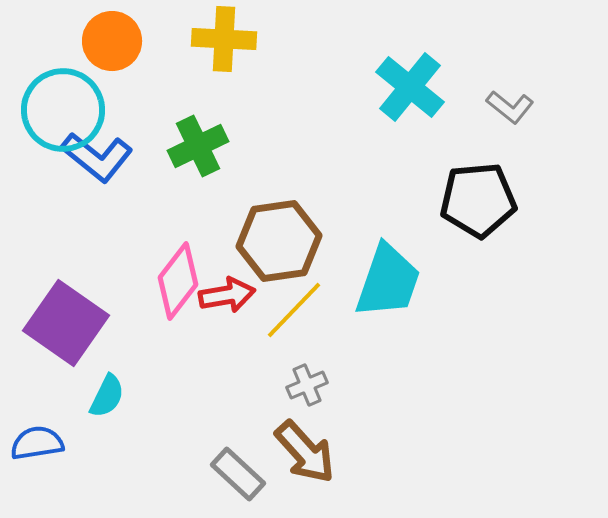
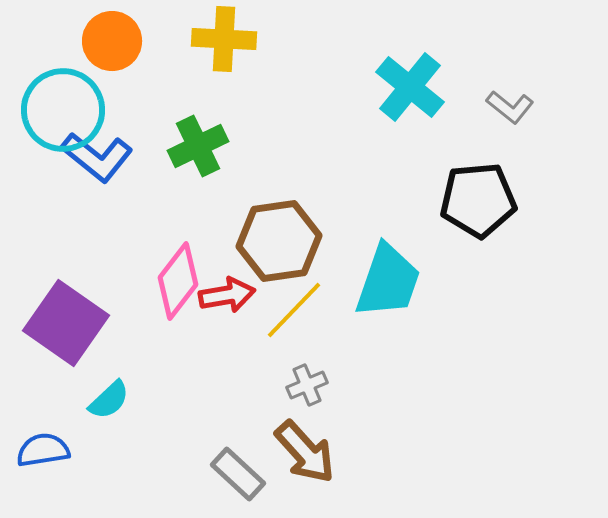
cyan semicircle: moved 2 px right, 4 px down; rotated 21 degrees clockwise
blue semicircle: moved 6 px right, 7 px down
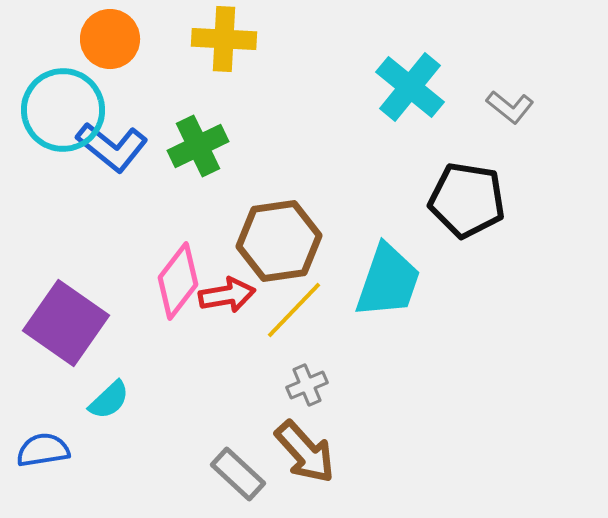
orange circle: moved 2 px left, 2 px up
blue L-shape: moved 15 px right, 10 px up
black pentagon: moved 11 px left; rotated 14 degrees clockwise
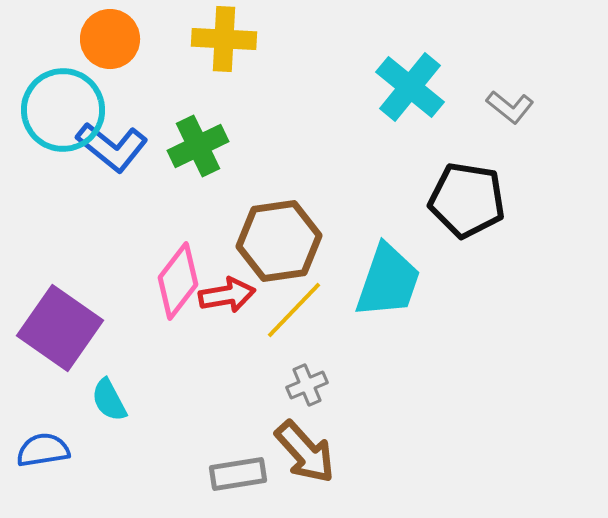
purple square: moved 6 px left, 5 px down
cyan semicircle: rotated 105 degrees clockwise
gray rectangle: rotated 52 degrees counterclockwise
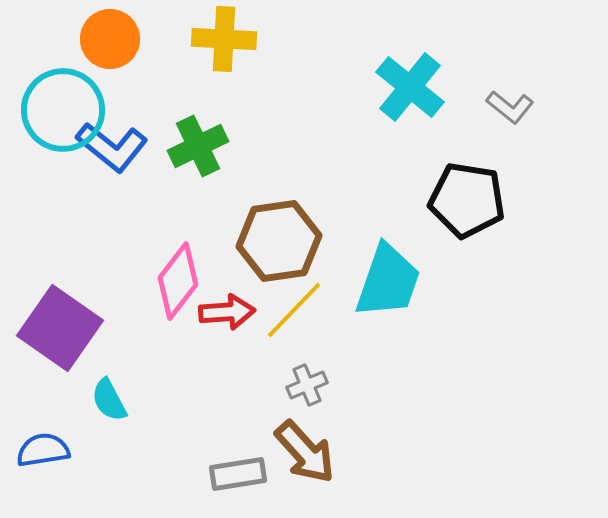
red arrow: moved 17 px down; rotated 6 degrees clockwise
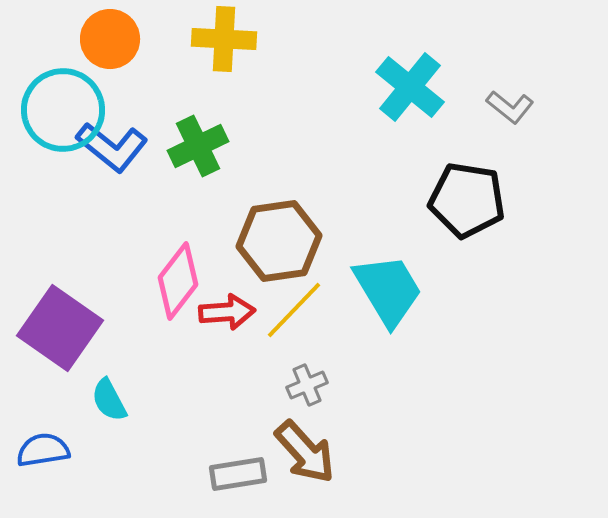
cyan trapezoid: moved 9 px down; rotated 50 degrees counterclockwise
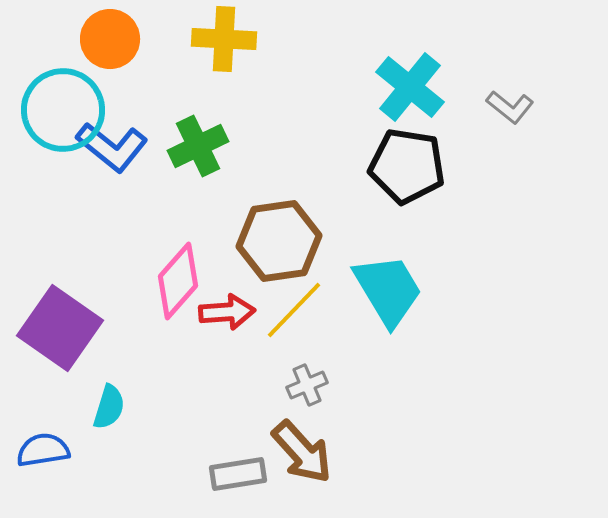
black pentagon: moved 60 px left, 34 px up
pink diamond: rotated 4 degrees clockwise
cyan semicircle: moved 7 px down; rotated 135 degrees counterclockwise
brown arrow: moved 3 px left
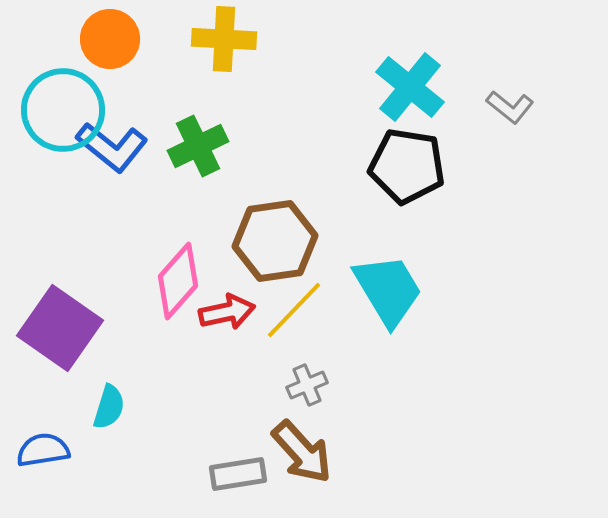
brown hexagon: moved 4 px left
red arrow: rotated 8 degrees counterclockwise
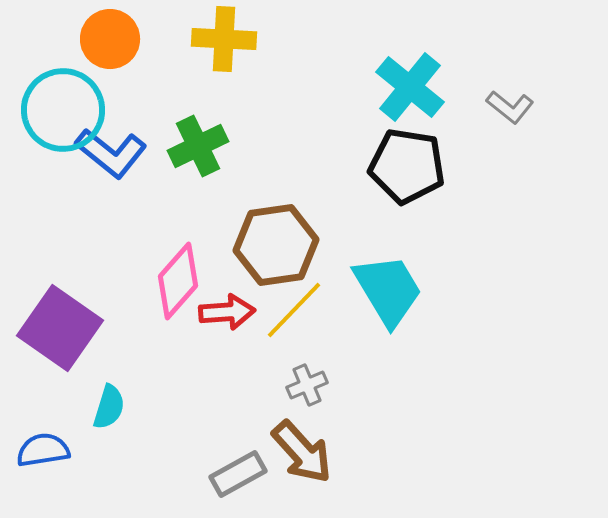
blue L-shape: moved 1 px left, 6 px down
brown hexagon: moved 1 px right, 4 px down
red arrow: rotated 8 degrees clockwise
gray rectangle: rotated 20 degrees counterclockwise
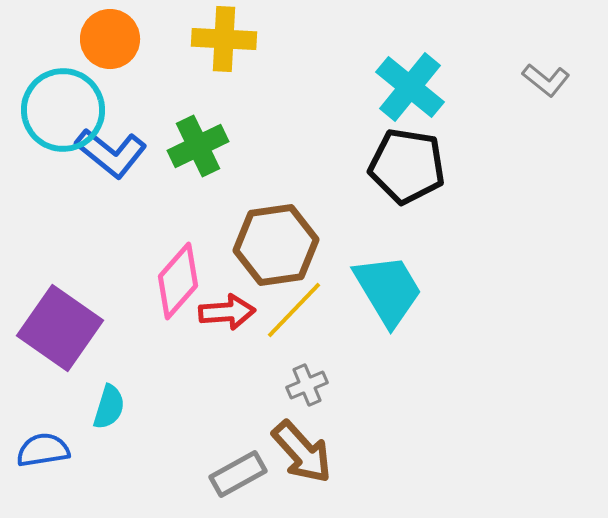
gray L-shape: moved 36 px right, 27 px up
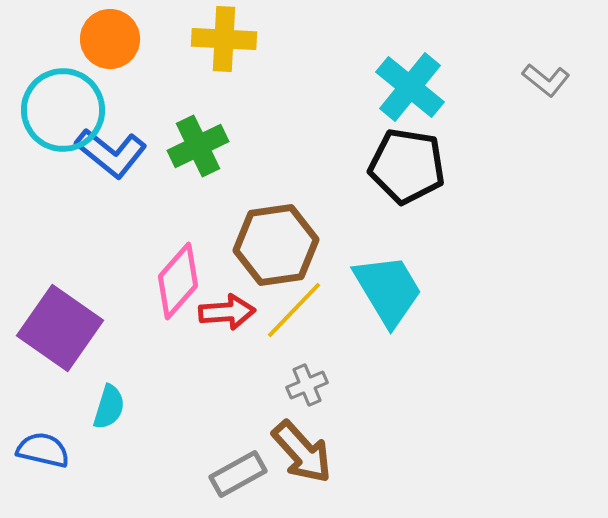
blue semicircle: rotated 22 degrees clockwise
